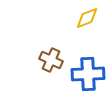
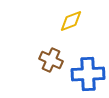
yellow diamond: moved 16 px left, 3 px down
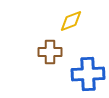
brown cross: moved 1 px left, 8 px up; rotated 25 degrees counterclockwise
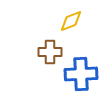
blue cross: moved 7 px left
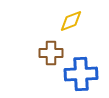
brown cross: moved 1 px right, 1 px down
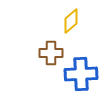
yellow diamond: rotated 20 degrees counterclockwise
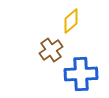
brown cross: moved 3 px up; rotated 35 degrees counterclockwise
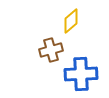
brown cross: rotated 20 degrees clockwise
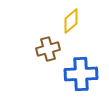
brown cross: moved 3 px left, 1 px up
